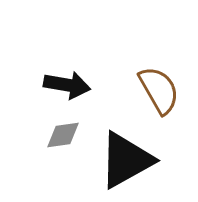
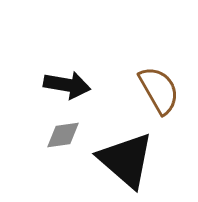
black triangle: rotated 50 degrees counterclockwise
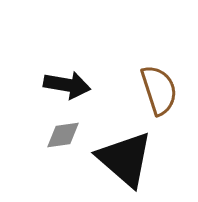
brown semicircle: rotated 12 degrees clockwise
black triangle: moved 1 px left, 1 px up
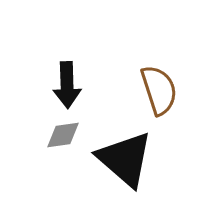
black arrow: rotated 78 degrees clockwise
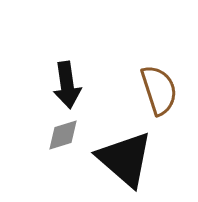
black arrow: rotated 6 degrees counterclockwise
gray diamond: rotated 9 degrees counterclockwise
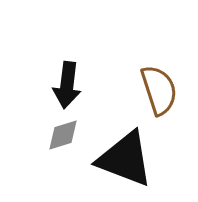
black arrow: rotated 15 degrees clockwise
black triangle: rotated 20 degrees counterclockwise
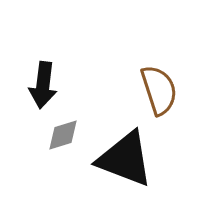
black arrow: moved 24 px left
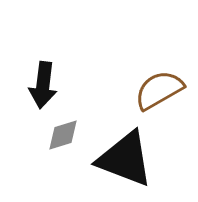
brown semicircle: rotated 102 degrees counterclockwise
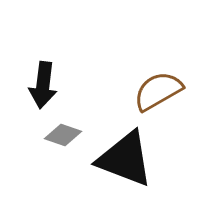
brown semicircle: moved 1 px left, 1 px down
gray diamond: rotated 36 degrees clockwise
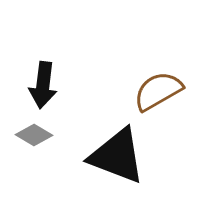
gray diamond: moved 29 px left; rotated 12 degrees clockwise
black triangle: moved 8 px left, 3 px up
